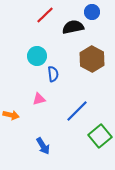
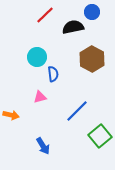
cyan circle: moved 1 px down
pink triangle: moved 1 px right, 2 px up
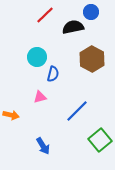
blue circle: moved 1 px left
blue semicircle: rotated 21 degrees clockwise
green square: moved 4 px down
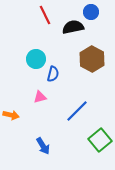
red line: rotated 72 degrees counterclockwise
cyan circle: moved 1 px left, 2 px down
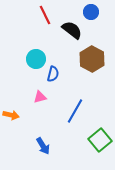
black semicircle: moved 1 px left, 3 px down; rotated 50 degrees clockwise
blue line: moved 2 px left; rotated 15 degrees counterclockwise
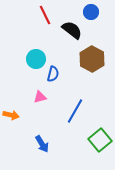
blue arrow: moved 1 px left, 2 px up
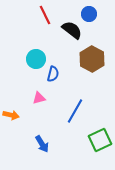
blue circle: moved 2 px left, 2 px down
pink triangle: moved 1 px left, 1 px down
green square: rotated 15 degrees clockwise
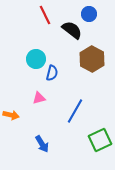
blue semicircle: moved 1 px left, 1 px up
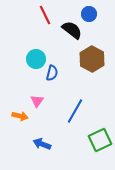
pink triangle: moved 2 px left, 3 px down; rotated 40 degrees counterclockwise
orange arrow: moved 9 px right, 1 px down
blue arrow: rotated 144 degrees clockwise
